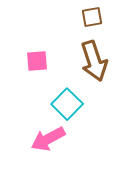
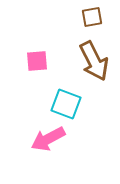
brown arrow: rotated 9 degrees counterclockwise
cyan square: moved 1 px left; rotated 24 degrees counterclockwise
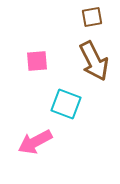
pink arrow: moved 13 px left, 3 px down
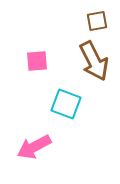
brown square: moved 5 px right, 4 px down
pink arrow: moved 1 px left, 5 px down
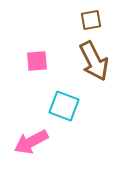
brown square: moved 6 px left, 1 px up
cyan square: moved 2 px left, 2 px down
pink arrow: moved 3 px left, 5 px up
